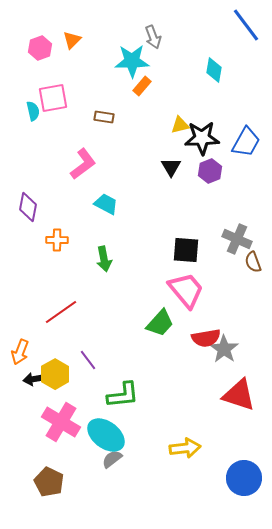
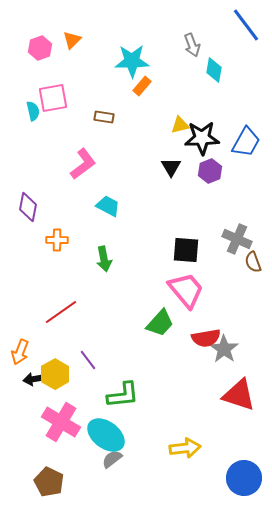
gray arrow: moved 39 px right, 8 px down
cyan trapezoid: moved 2 px right, 2 px down
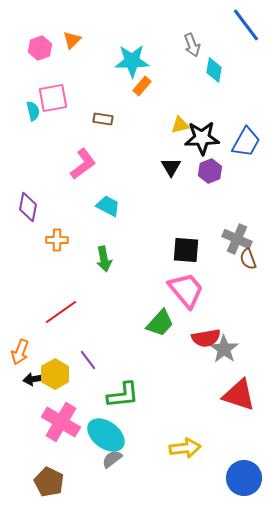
brown rectangle: moved 1 px left, 2 px down
brown semicircle: moved 5 px left, 3 px up
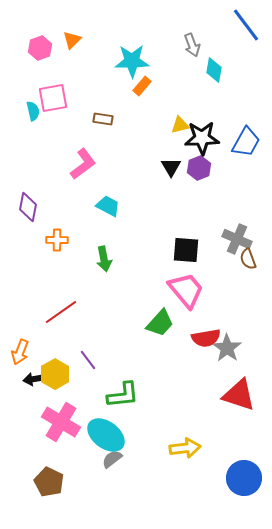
purple hexagon: moved 11 px left, 3 px up
gray star: moved 3 px right, 1 px up
